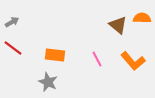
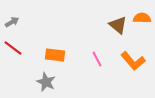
gray star: moved 2 px left
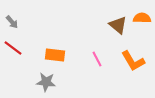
gray arrow: rotated 80 degrees clockwise
orange L-shape: rotated 10 degrees clockwise
gray star: rotated 18 degrees counterclockwise
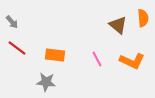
orange semicircle: moved 1 px right; rotated 84 degrees clockwise
red line: moved 4 px right
orange L-shape: moved 1 px left; rotated 35 degrees counterclockwise
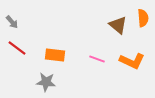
pink line: rotated 42 degrees counterclockwise
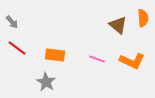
gray star: rotated 24 degrees clockwise
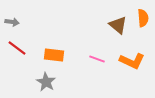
gray arrow: rotated 40 degrees counterclockwise
orange rectangle: moved 1 px left
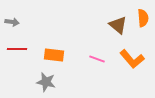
red line: moved 1 px down; rotated 36 degrees counterclockwise
orange L-shape: moved 2 px up; rotated 25 degrees clockwise
gray star: rotated 18 degrees counterclockwise
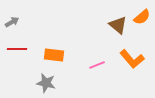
orange semicircle: moved 1 px left, 1 px up; rotated 54 degrees clockwise
gray arrow: rotated 40 degrees counterclockwise
pink line: moved 6 px down; rotated 42 degrees counterclockwise
gray star: moved 1 px down
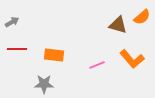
brown triangle: rotated 24 degrees counterclockwise
gray star: moved 2 px left, 1 px down; rotated 12 degrees counterclockwise
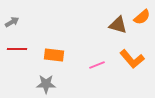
gray star: moved 2 px right
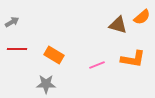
orange rectangle: rotated 24 degrees clockwise
orange L-shape: moved 1 px right; rotated 40 degrees counterclockwise
